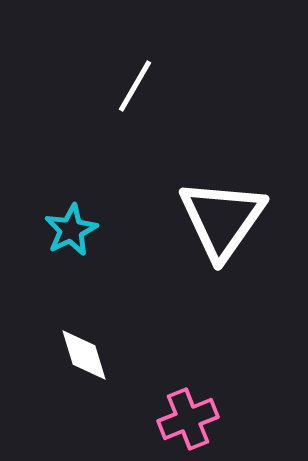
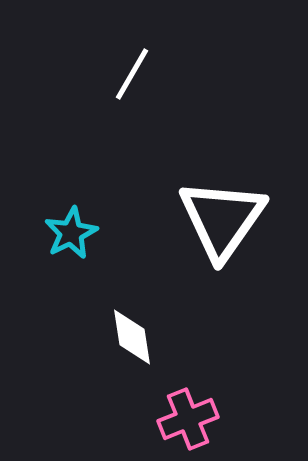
white line: moved 3 px left, 12 px up
cyan star: moved 3 px down
white diamond: moved 48 px right, 18 px up; rotated 8 degrees clockwise
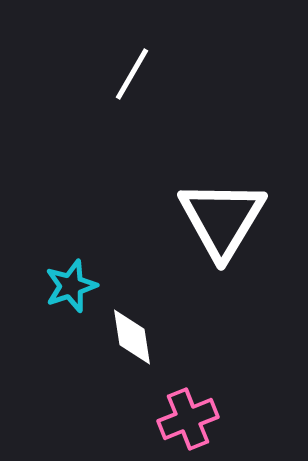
white triangle: rotated 4 degrees counterclockwise
cyan star: moved 53 px down; rotated 8 degrees clockwise
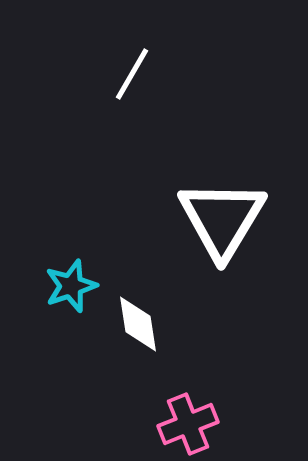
white diamond: moved 6 px right, 13 px up
pink cross: moved 5 px down
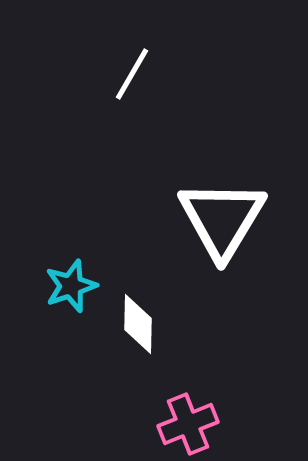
white diamond: rotated 10 degrees clockwise
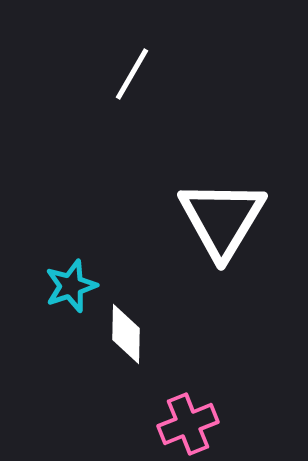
white diamond: moved 12 px left, 10 px down
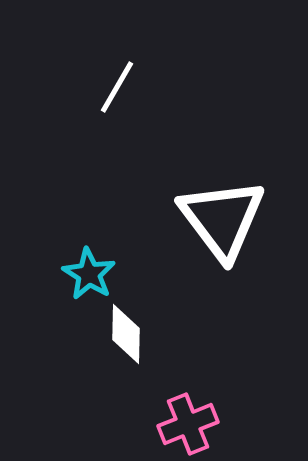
white line: moved 15 px left, 13 px down
white triangle: rotated 8 degrees counterclockwise
cyan star: moved 18 px right, 12 px up; rotated 22 degrees counterclockwise
